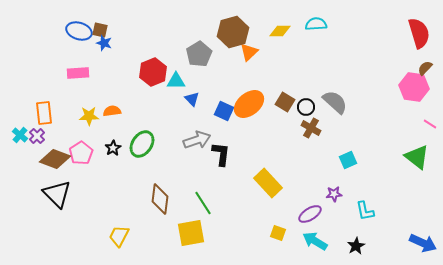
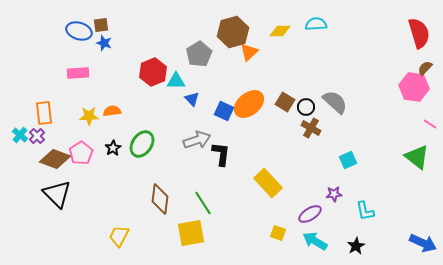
brown square at (100, 30): moved 1 px right, 5 px up; rotated 21 degrees counterclockwise
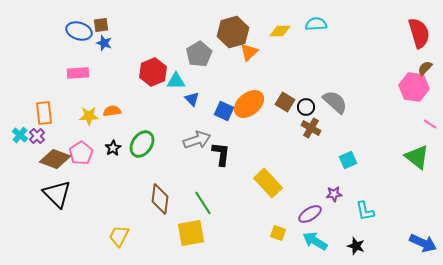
black star at (356, 246): rotated 24 degrees counterclockwise
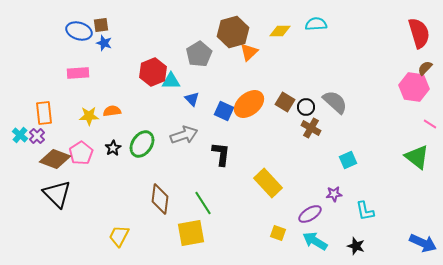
cyan triangle at (176, 81): moved 5 px left
gray arrow at (197, 140): moved 13 px left, 5 px up
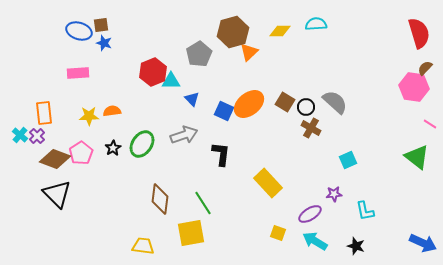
yellow trapezoid at (119, 236): moved 24 px right, 10 px down; rotated 70 degrees clockwise
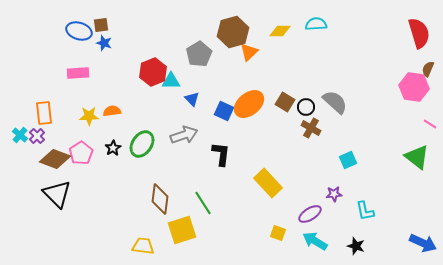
brown semicircle at (425, 68): moved 3 px right, 1 px down; rotated 21 degrees counterclockwise
yellow square at (191, 233): moved 9 px left, 3 px up; rotated 8 degrees counterclockwise
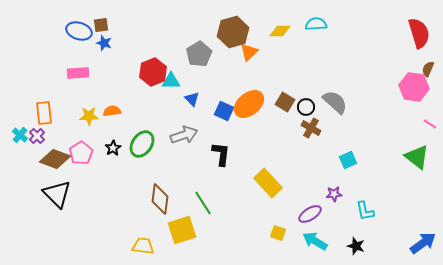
blue arrow at (423, 243): rotated 60 degrees counterclockwise
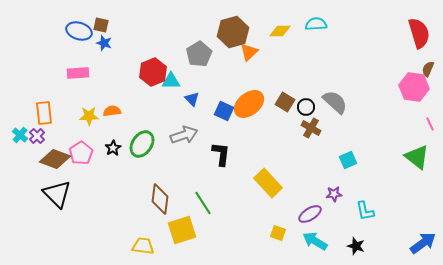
brown square at (101, 25): rotated 21 degrees clockwise
pink line at (430, 124): rotated 32 degrees clockwise
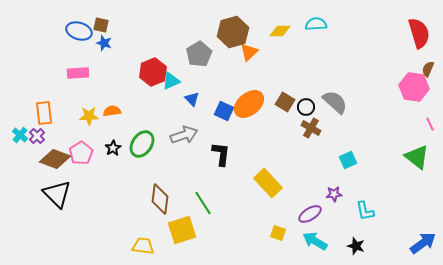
cyan triangle at (171, 81): rotated 24 degrees counterclockwise
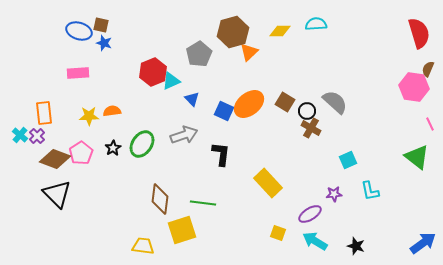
black circle at (306, 107): moved 1 px right, 4 px down
green line at (203, 203): rotated 50 degrees counterclockwise
cyan L-shape at (365, 211): moved 5 px right, 20 px up
